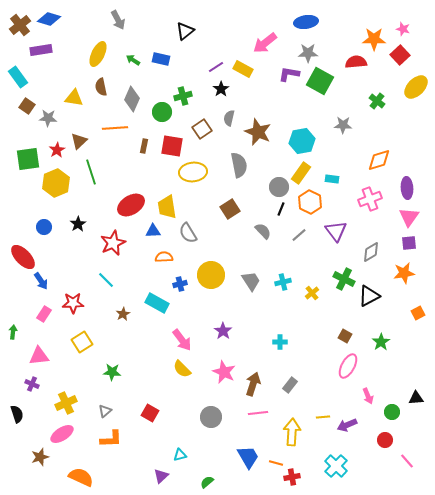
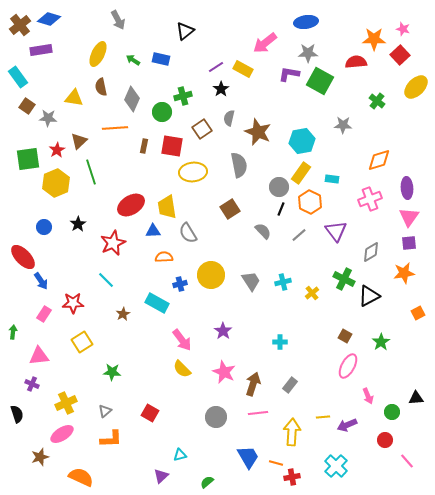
gray circle at (211, 417): moved 5 px right
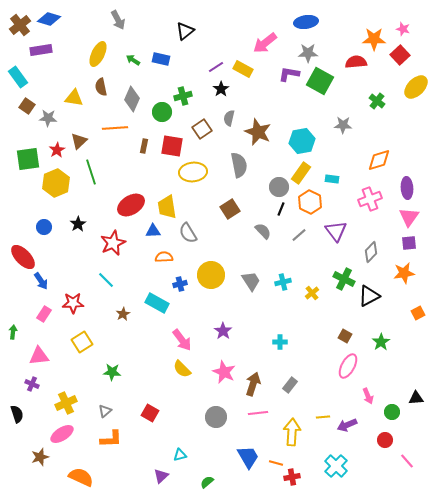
gray diamond at (371, 252): rotated 15 degrees counterclockwise
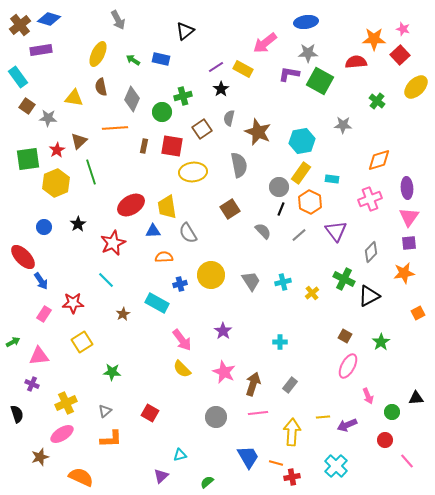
green arrow at (13, 332): moved 10 px down; rotated 56 degrees clockwise
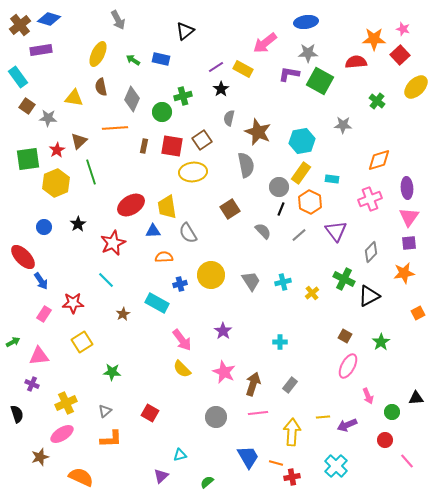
brown square at (202, 129): moved 11 px down
gray semicircle at (239, 165): moved 7 px right
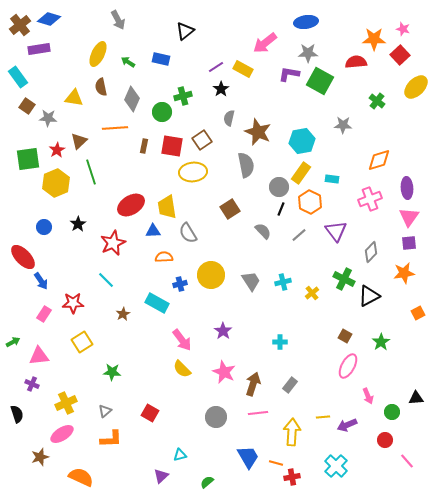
purple rectangle at (41, 50): moved 2 px left, 1 px up
green arrow at (133, 60): moved 5 px left, 2 px down
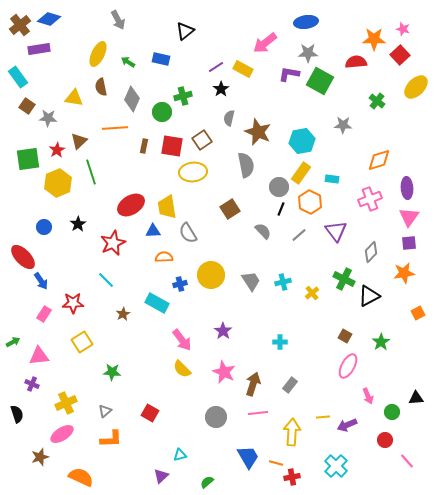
yellow hexagon at (56, 183): moved 2 px right
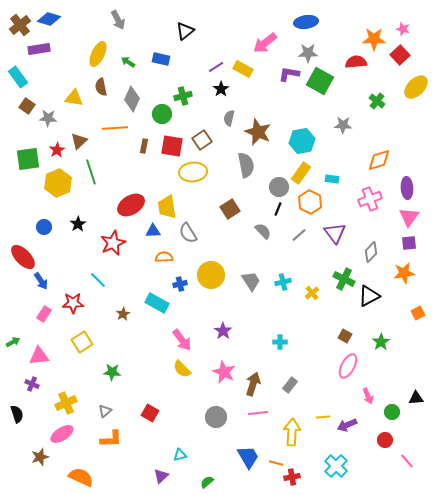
green circle at (162, 112): moved 2 px down
black line at (281, 209): moved 3 px left
purple triangle at (336, 231): moved 1 px left, 2 px down
cyan line at (106, 280): moved 8 px left
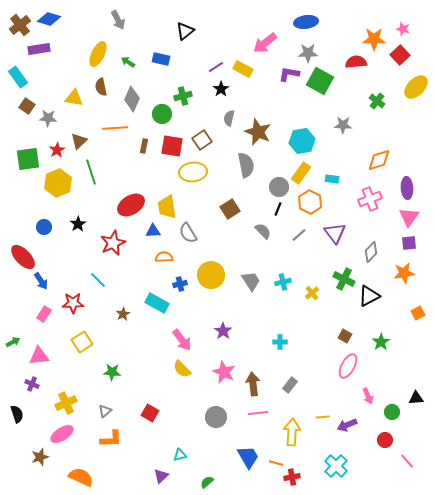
brown arrow at (253, 384): rotated 25 degrees counterclockwise
